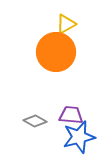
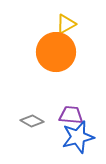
gray diamond: moved 3 px left
blue star: moved 1 px left
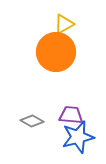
yellow triangle: moved 2 px left
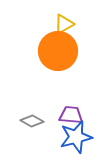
orange circle: moved 2 px right, 1 px up
blue star: moved 2 px left
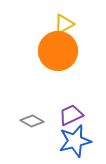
purple trapezoid: rotated 30 degrees counterclockwise
blue star: moved 1 px left, 4 px down
